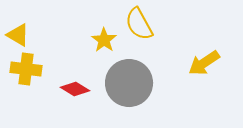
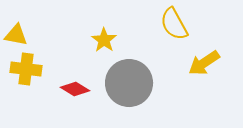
yellow semicircle: moved 35 px right
yellow triangle: moved 2 px left; rotated 20 degrees counterclockwise
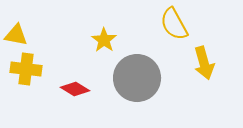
yellow arrow: rotated 72 degrees counterclockwise
gray circle: moved 8 px right, 5 px up
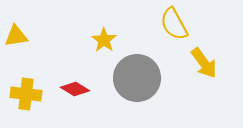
yellow triangle: moved 1 px down; rotated 20 degrees counterclockwise
yellow arrow: rotated 20 degrees counterclockwise
yellow cross: moved 25 px down
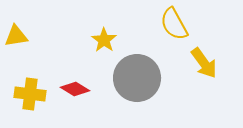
yellow cross: moved 4 px right
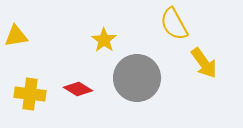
red diamond: moved 3 px right
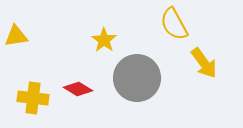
yellow cross: moved 3 px right, 4 px down
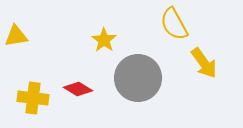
gray circle: moved 1 px right
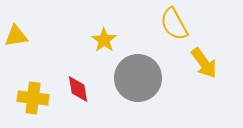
red diamond: rotated 48 degrees clockwise
